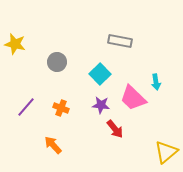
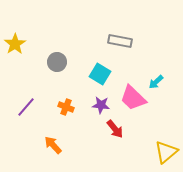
yellow star: rotated 25 degrees clockwise
cyan square: rotated 15 degrees counterclockwise
cyan arrow: rotated 56 degrees clockwise
orange cross: moved 5 px right, 1 px up
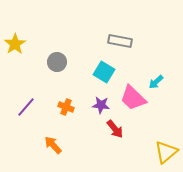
cyan square: moved 4 px right, 2 px up
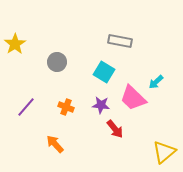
orange arrow: moved 2 px right, 1 px up
yellow triangle: moved 2 px left
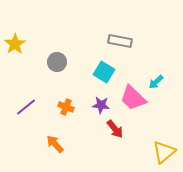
purple line: rotated 10 degrees clockwise
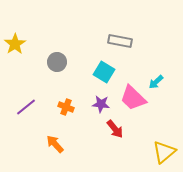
purple star: moved 1 px up
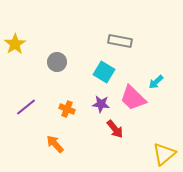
orange cross: moved 1 px right, 2 px down
yellow triangle: moved 2 px down
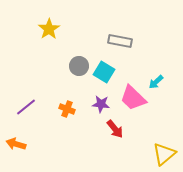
yellow star: moved 34 px right, 15 px up
gray circle: moved 22 px right, 4 px down
orange arrow: moved 39 px left; rotated 30 degrees counterclockwise
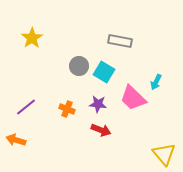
yellow star: moved 17 px left, 9 px down
cyan arrow: rotated 21 degrees counterclockwise
purple star: moved 3 px left
red arrow: moved 14 px left, 1 px down; rotated 30 degrees counterclockwise
orange arrow: moved 4 px up
yellow triangle: rotated 30 degrees counterclockwise
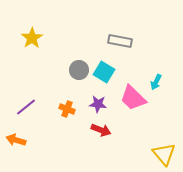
gray circle: moved 4 px down
